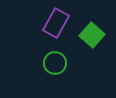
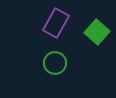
green square: moved 5 px right, 3 px up
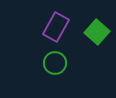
purple rectangle: moved 4 px down
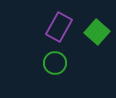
purple rectangle: moved 3 px right
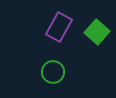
green circle: moved 2 px left, 9 px down
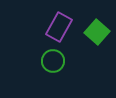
green circle: moved 11 px up
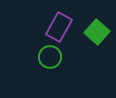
green circle: moved 3 px left, 4 px up
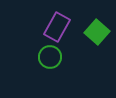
purple rectangle: moved 2 px left
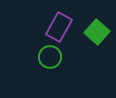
purple rectangle: moved 2 px right
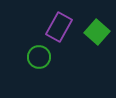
green circle: moved 11 px left
